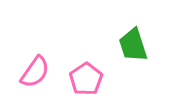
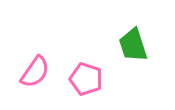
pink pentagon: rotated 20 degrees counterclockwise
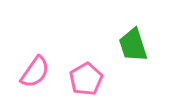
pink pentagon: rotated 24 degrees clockwise
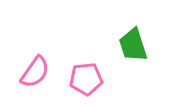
pink pentagon: rotated 24 degrees clockwise
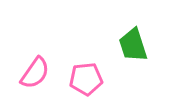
pink semicircle: moved 1 px down
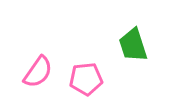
pink semicircle: moved 3 px right, 1 px up
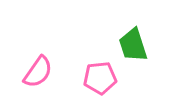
pink pentagon: moved 14 px right, 1 px up
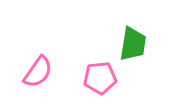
green trapezoid: moved 1 px up; rotated 153 degrees counterclockwise
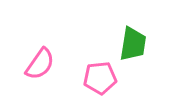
pink semicircle: moved 2 px right, 8 px up
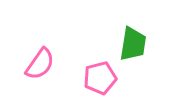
pink pentagon: rotated 8 degrees counterclockwise
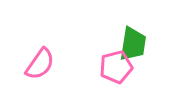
pink pentagon: moved 16 px right, 11 px up
